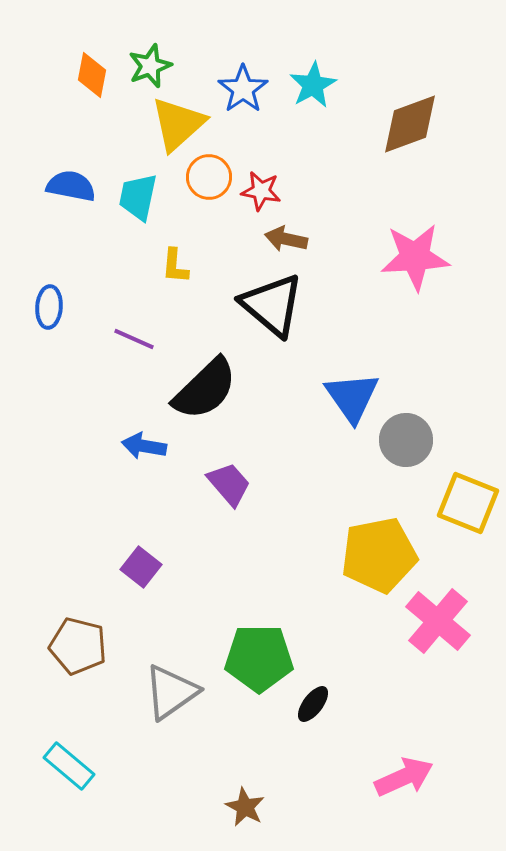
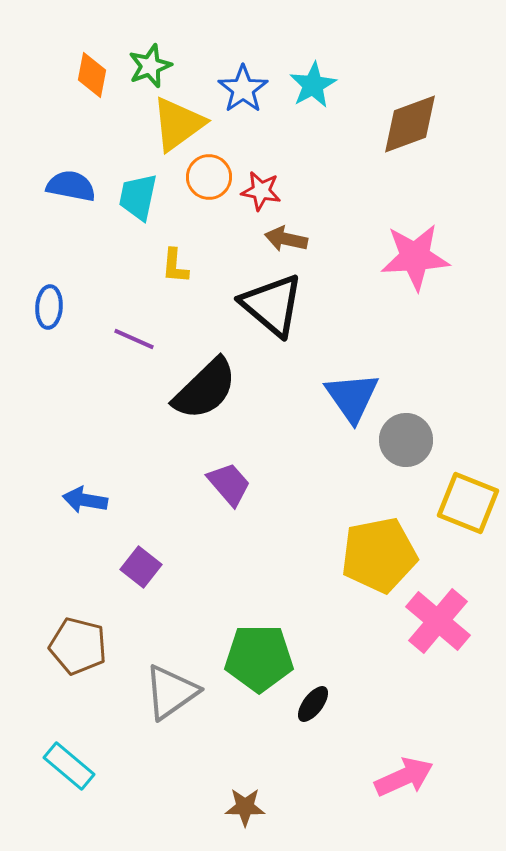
yellow triangle: rotated 6 degrees clockwise
blue arrow: moved 59 px left, 54 px down
brown star: rotated 27 degrees counterclockwise
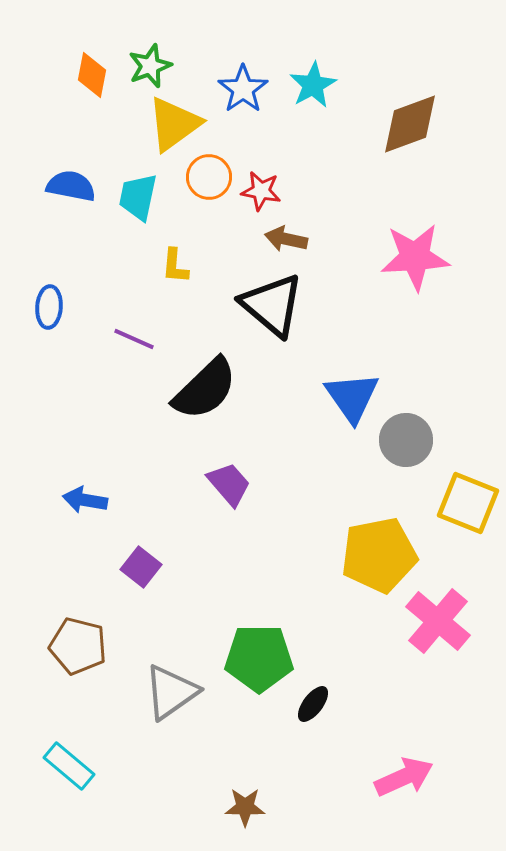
yellow triangle: moved 4 px left
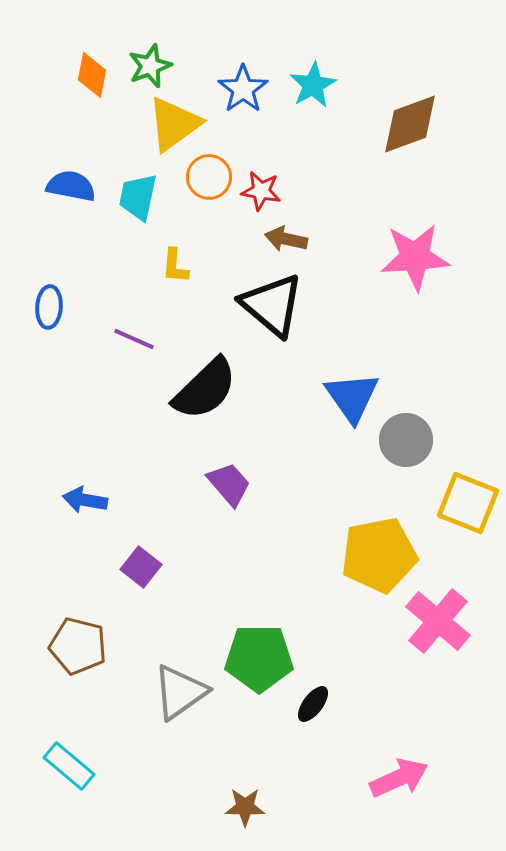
gray triangle: moved 9 px right
pink arrow: moved 5 px left, 1 px down
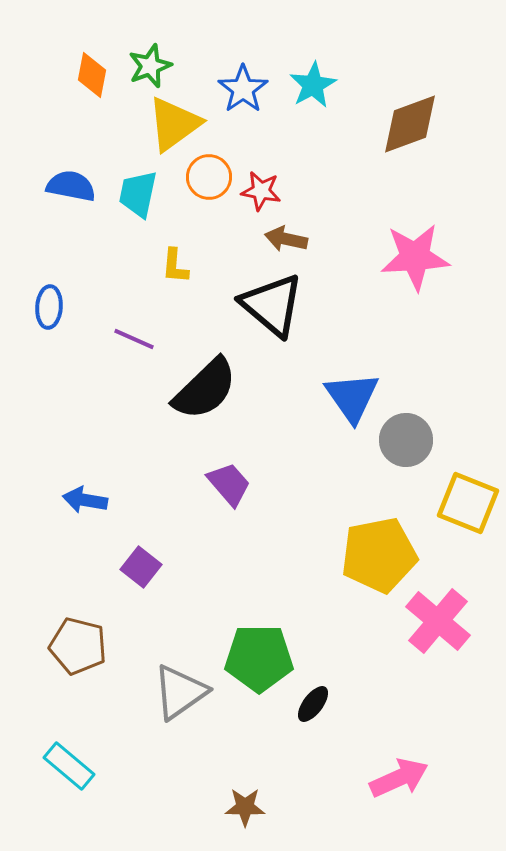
cyan trapezoid: moved 3 px up
